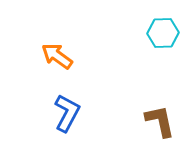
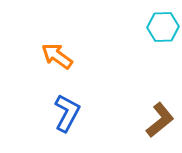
cyan hexagon: moved 6 px up
brown L-shape: moved 1 px up; rotated 63 degrees clockwise
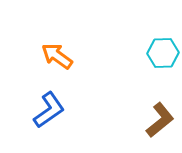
cyan hexagon: moved 26 px down
blue L-shape: moved 18 px left, 3 px up; rotated 27 degrees clockwise
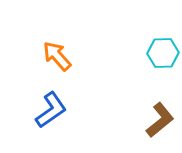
orange arrow: rotated 12 degrees clockwise
blue L-shape: moved 2 px right
